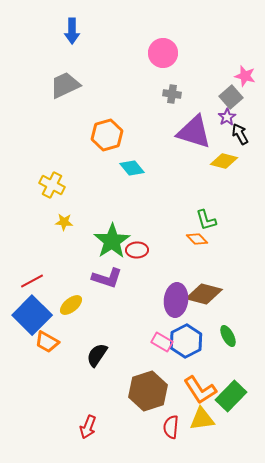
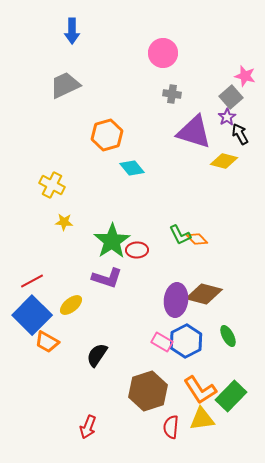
green L-shape: moved 26 px left, 15 px down; rotated 10 degrees counterclockwise
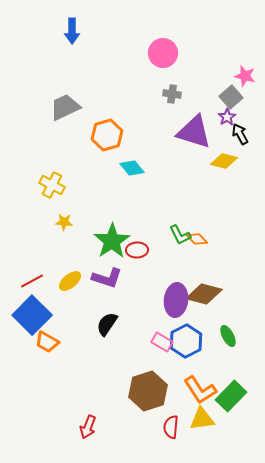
gray trapezoid: moved 22 px down
yellow ellipse: moved 1 px left, 24 px up
black semicircle: moved 10 px right, 31 px up
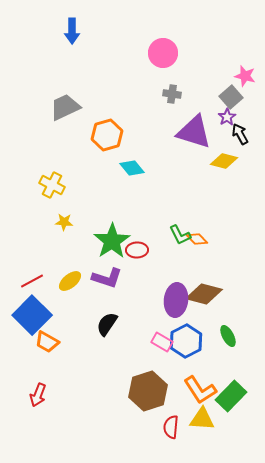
yellow triangle: rotated 12 degrees clockwise
red arrow: moved 50 px left, 32 px up
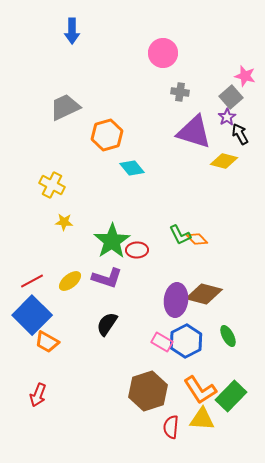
gray cross: moved 8 px right, 2 px up
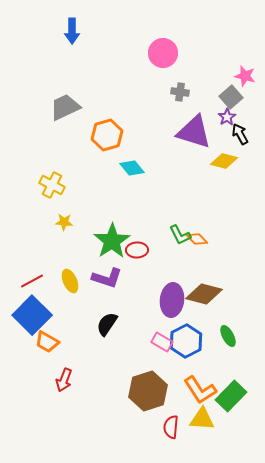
yellow ellipse: rotated 75 degrees counterclockwise
purple ellipse: moved 4 px left
red arrow: moved 26 px right, 15 px up
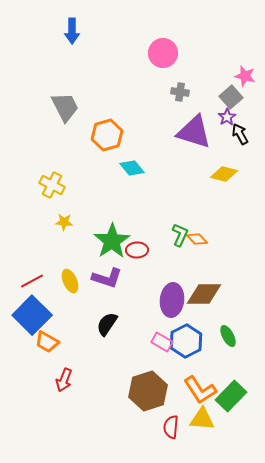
gray trapezoid: rotated 88 degrees clockwise
yellow diamond: moved 13 px down
green L-shape: rotated 130 degrees counterclockwise
brown diamond: rotated 15 degrees counterclockwise
